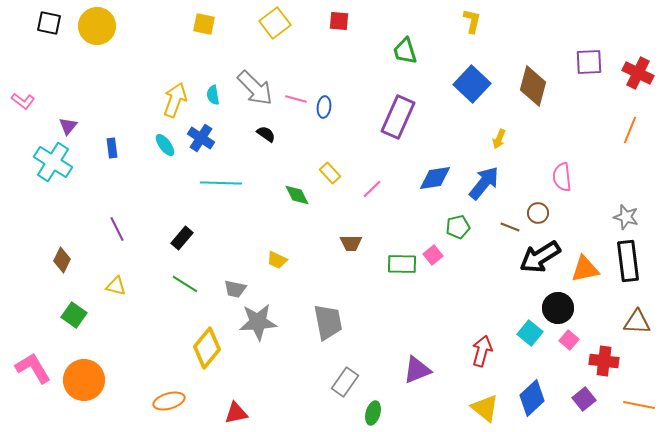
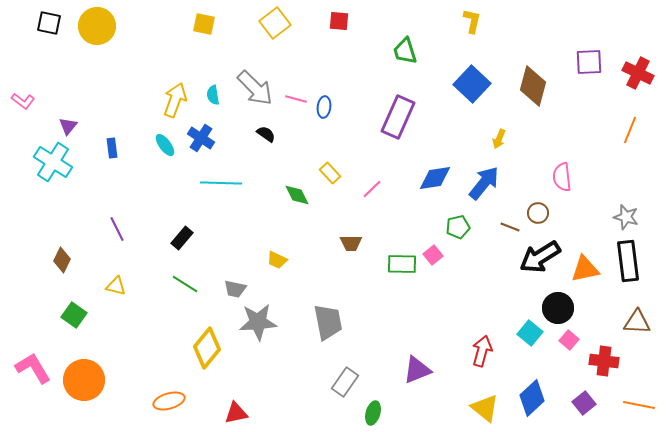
purple square at (584, 399): moved 4 px down
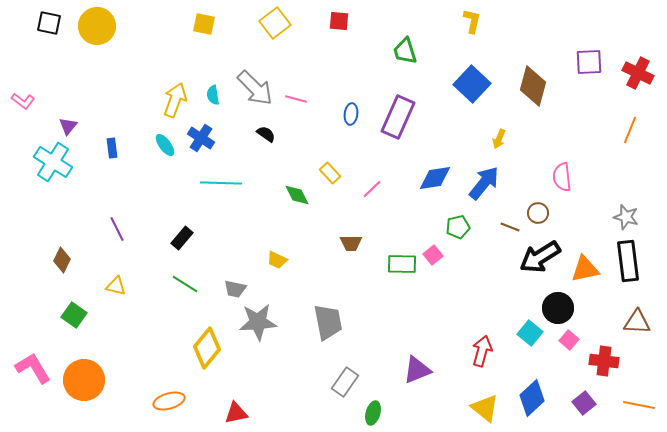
blue ellipse at (324, 107): moved 27 px right, 7 px down
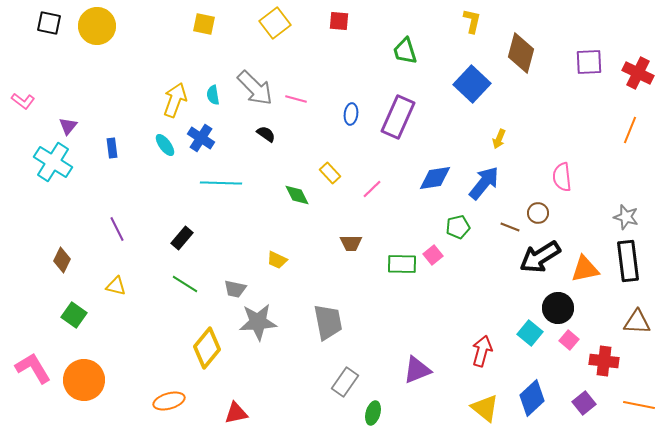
brown diamond at (533, 86): moved 12 px left, 33 px up
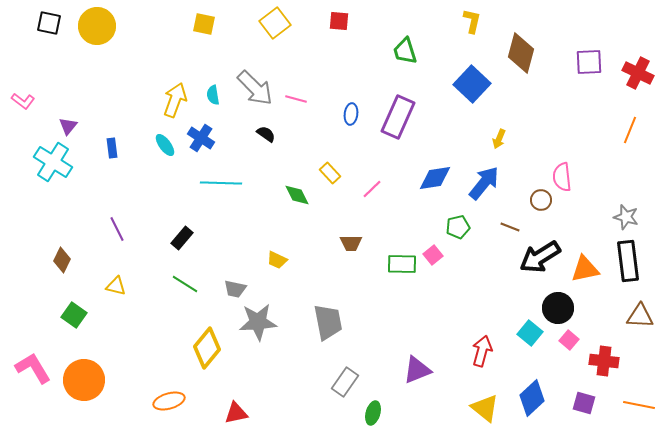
brown circle at (538, 213): moved 3 px right, 13 px up
brown triangle at (637, 322): moved 3 px right, 6 px up
purple square at (584, 403): rotated 35 degrees counterclockwise
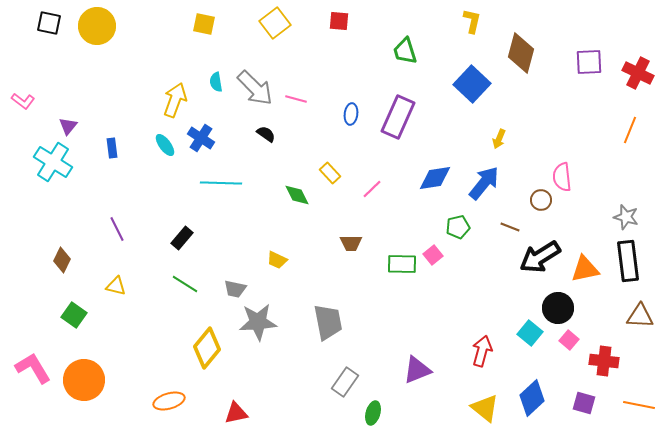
cyan semicircle at (213, 95): moved 3 px right, 13 px up
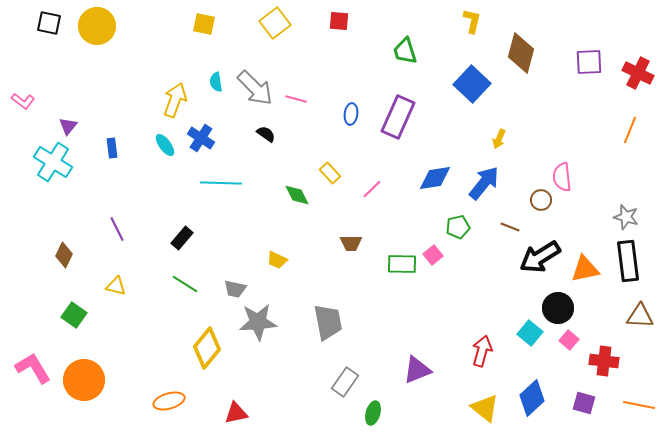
brown diamond at (62, 260): moved 2 px right, 5 px up
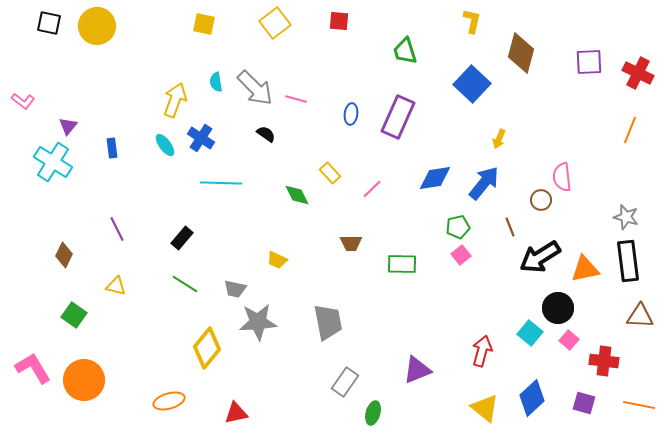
brown line at (510, 227): rotated 48 degrees clockwise
pink square at (433, 255): moved 28 px right
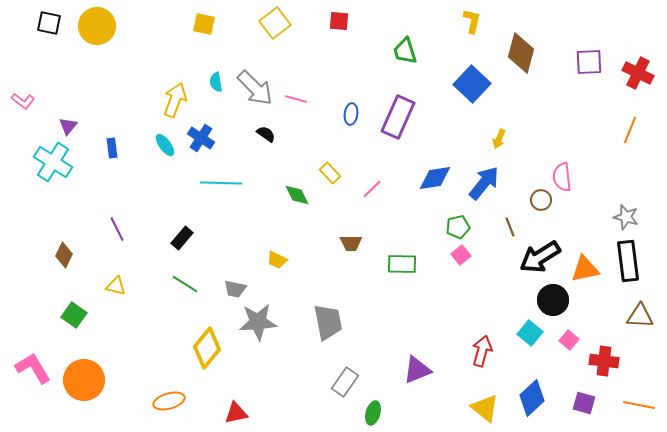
black circle at (558, 308): moved 5 px left, 8 px up
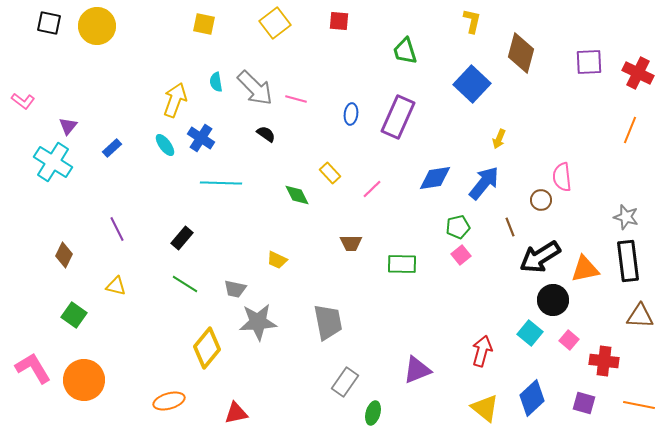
blue rectangle at (112, 148): rotated 54 degrees clockwise
